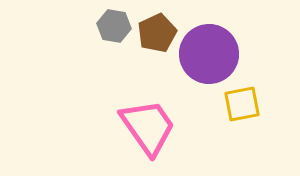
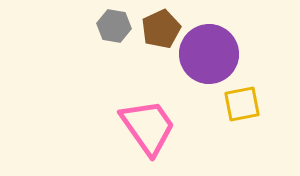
brown pentagon: moved 4 px right, 4 px up
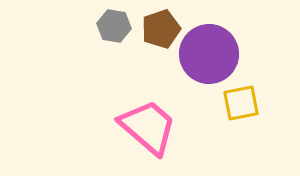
brown pentagon: rotated 6 degrees clockwise
yellow square: moved 1 px left, 1 px up
pink trapezoid: rotated 14 degrees counterclockwise
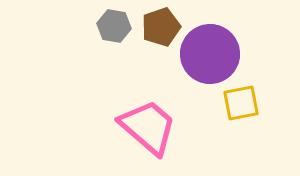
brown pentagon: moved 2 px up
purple circle: moved 1 px right
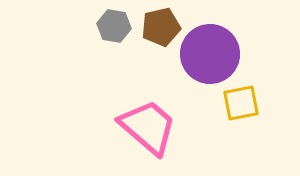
brown pentagon: rotated 6 degrees clockwise
